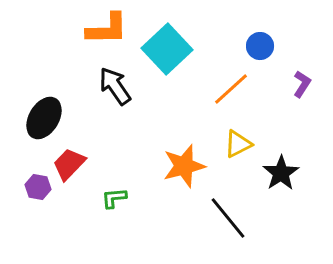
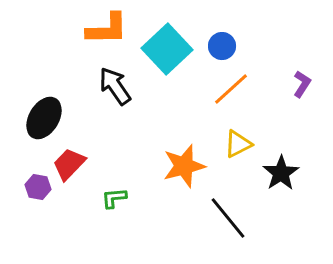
blue circle: moved 38 px left
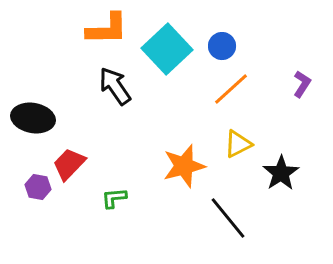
black ellipse: moved 11 px left; rotated 69 degrees clockwise
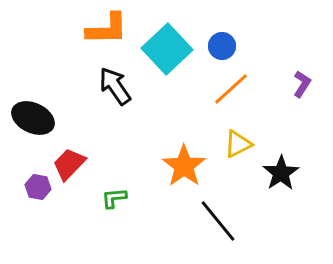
black ellipse: rotated 15 degrees clockwise
orange star: rotated 21 degrees counterclockwise
black line: moved 10 px left, 3 px down
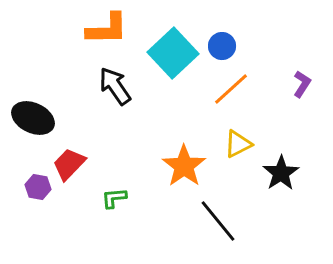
cyan square: moved 6 px right, 4 px down
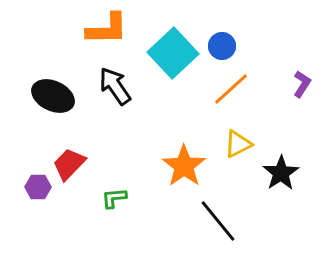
black ellipse: moved 20 px right, 22 px up
purple hexagon: rotated 10 degrees counterclockwise
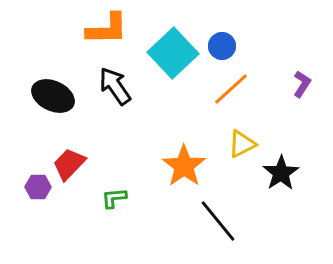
yellow triangle: moved 4 px right
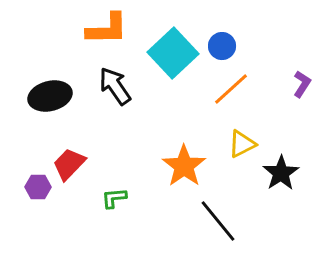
black ellipse: moved 3 px left; rotated 39 degrees counterclockwise
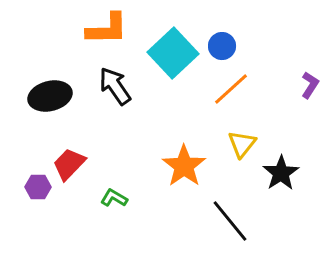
purple L-shape: moved 8 px right, 1 px down
yellow triangle: rotated 24 degrees counterclockwise
green L-shape: rotated 36 degrees clockwise
black line: moved 12 px right
